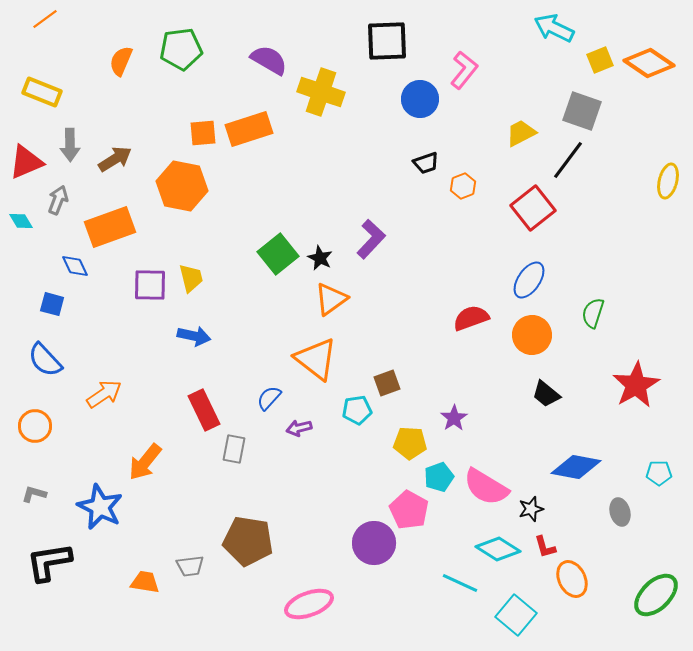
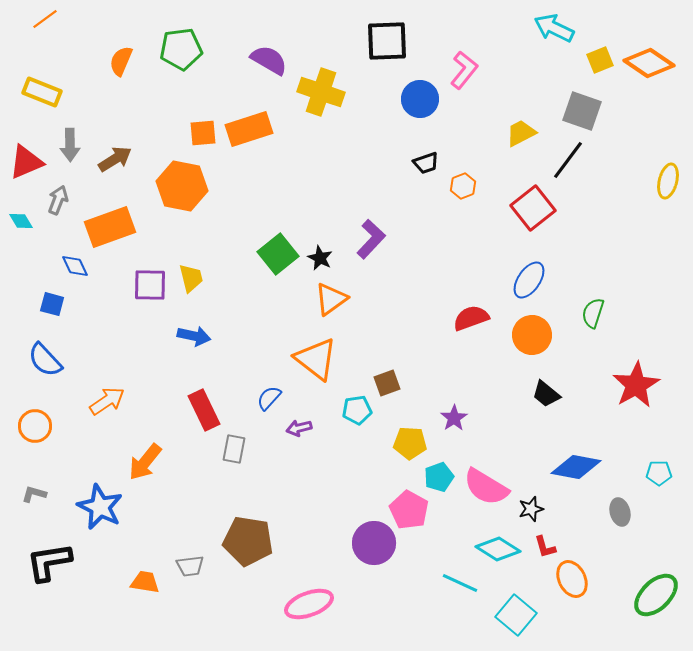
orange arrow at (104, 394): moved 3 px right, 7 px down
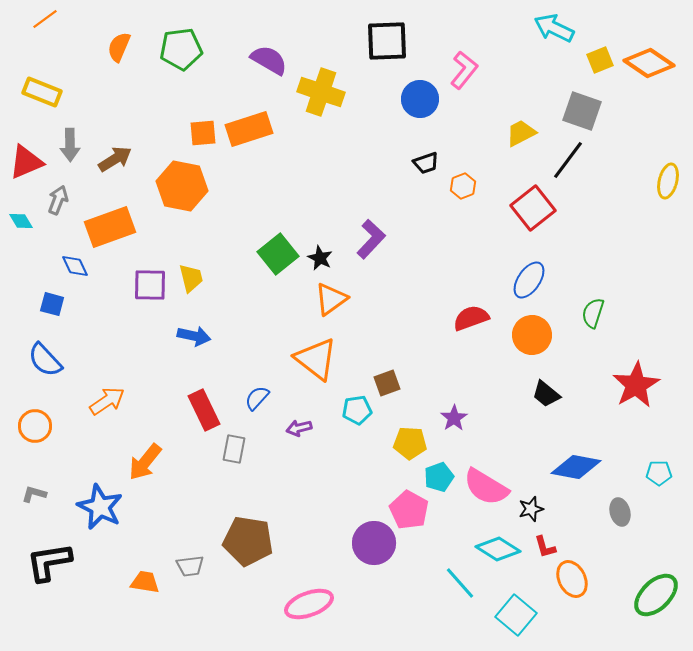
orange semicircle at (121, 61): moved 2 px left, 14 px up
blue semicircle at (269, 398): moved 12 px left
cyan line at (460, 583): rotated 24 degrees clockwise
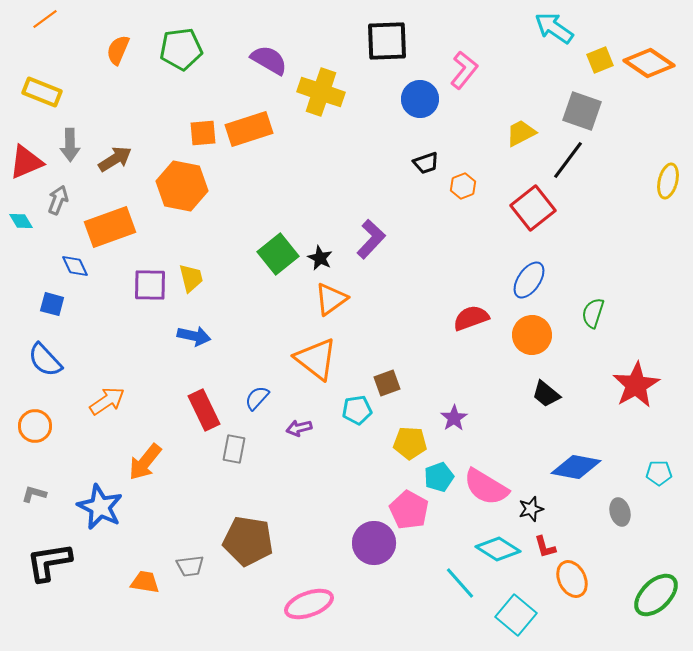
cyan arrow at (554, 28): rotated 9 degrees clockwise
orange semicircle at (119, 47): moved 1 px left, 3 px down
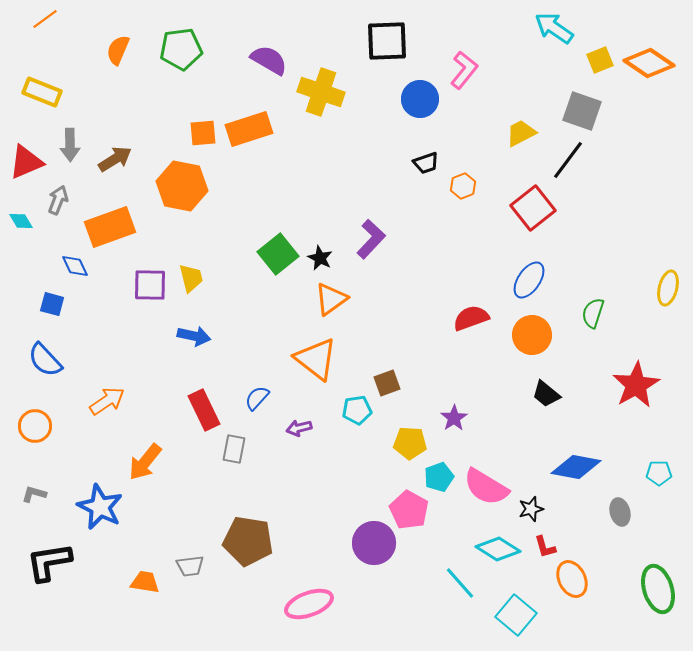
yellow ellipse at (668, 181): moved 107 px down
green ellipse at (656, 595): moved 2 px right, 6 px up; rotated 63 degrees counterclockwise
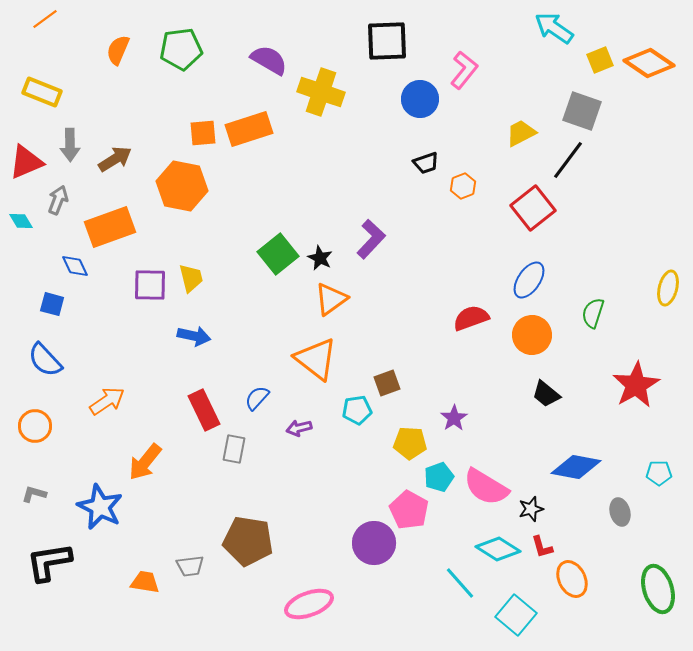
red L-shape at (545, 547): moved 3 px left
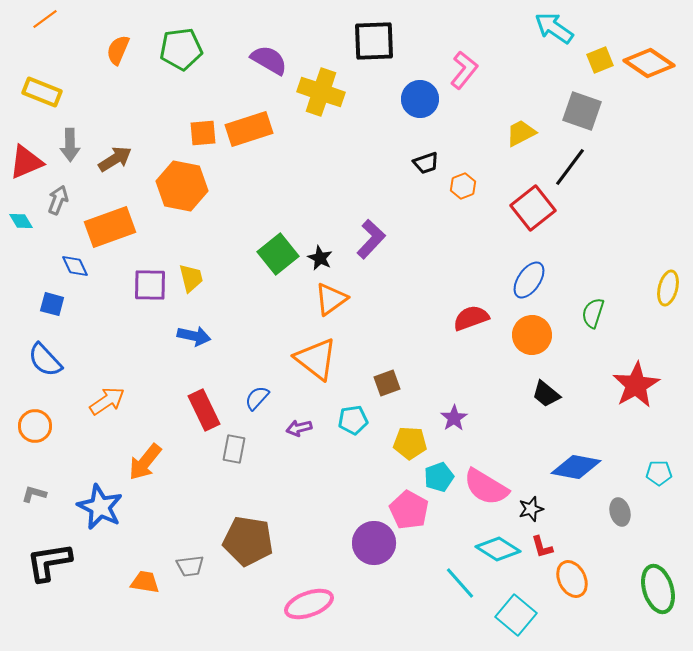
black square at (387, 41): moved 13 px left
black line at (568, 160): moved 2 px right, 7 px down
cyan pentagon at (357, 410): moved 4 px left, 10 px down
